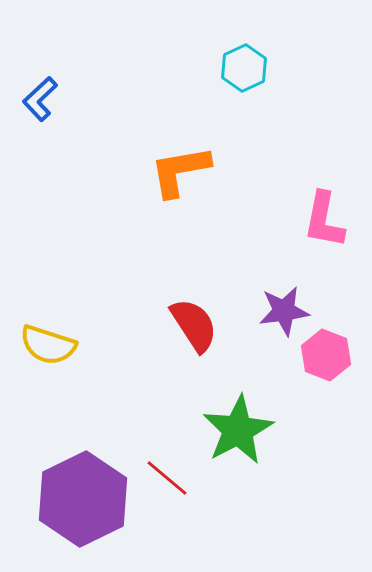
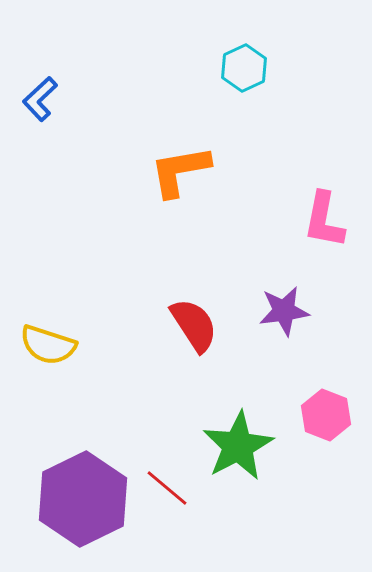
pink hexagon: moved 60 px down
green star: moved 16 px down
red line: moved 10 px down
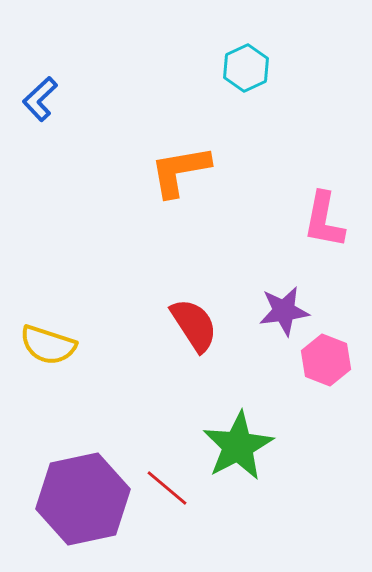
cyan hexagon: moved 2 px right
pink hexagon: moved 55 px up
purple hexagon: rotated 14 degrees clockwise
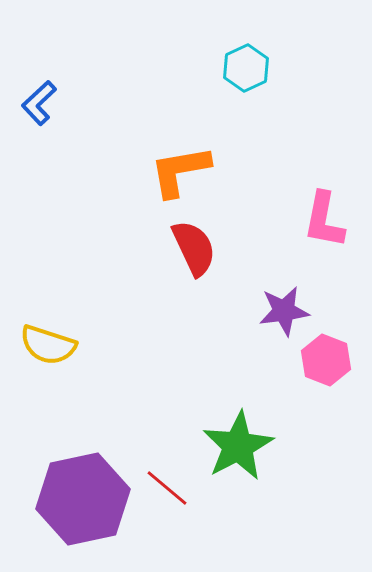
blue L-shape: moved 1 px left, 4 px down
red semicircle: moved 77 px up; rotated 8 degrees clockwise
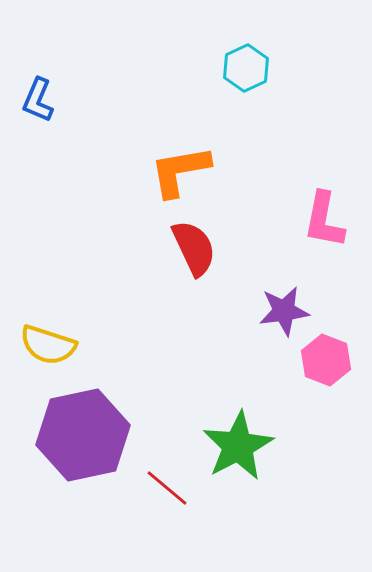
blue L-shape: moved 1 px left, 3 px up; rotated 24 degrees counterclockwise
purple hexagon: moved 64 px up
